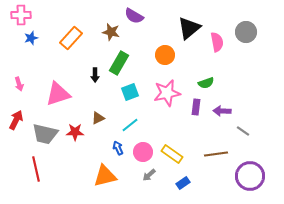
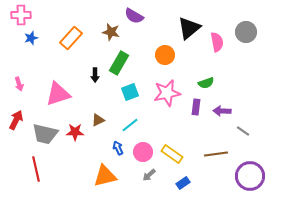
brown triangle: moved 2 px down
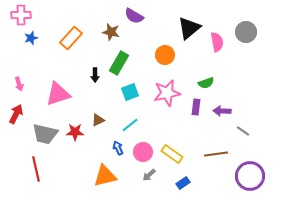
red arrow: moved 6 px up
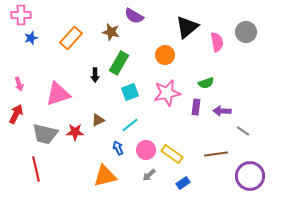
black triangle: moved 2 px left, 1 px up
pink circle: moved 3 px right, 2 px up
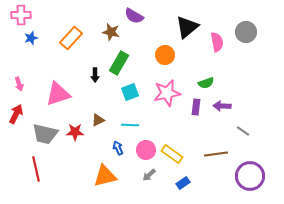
purple arrow: moved 5 px up
cyan line: rotated 42 degrees clockwise
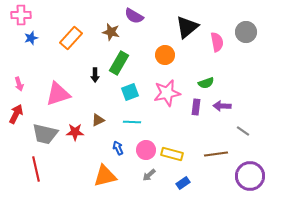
cyan line: moved 2 px right, 3 px up
yellow rectangle: rotated 20 degrees counterclockwise
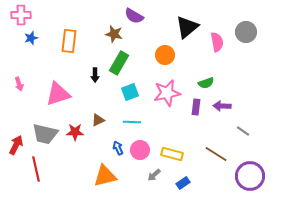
brown star: moved 3 px right, 2 px down
orange rectangle: moved 2 px left, 3 px down; rotated 35 degrees counterclockwise
red arrow: moved 31 px down
pink circle: moved 6 px left
brown line: rotated 40 degrees clockwise
gray arrow: moved 5 px right
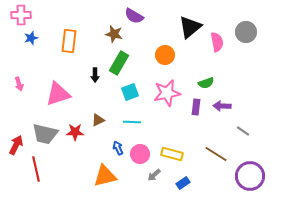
black triangle: moved 3 px right
pink circle: moved 4 px down
